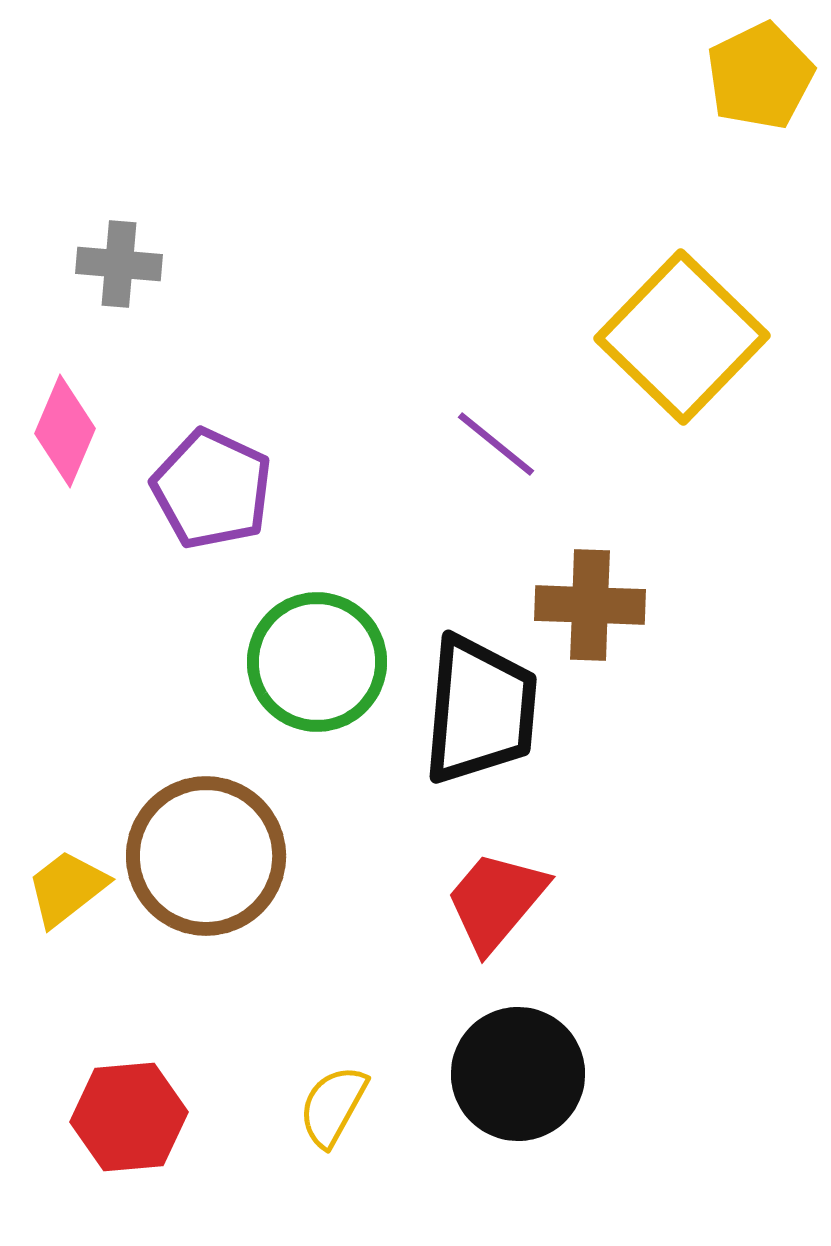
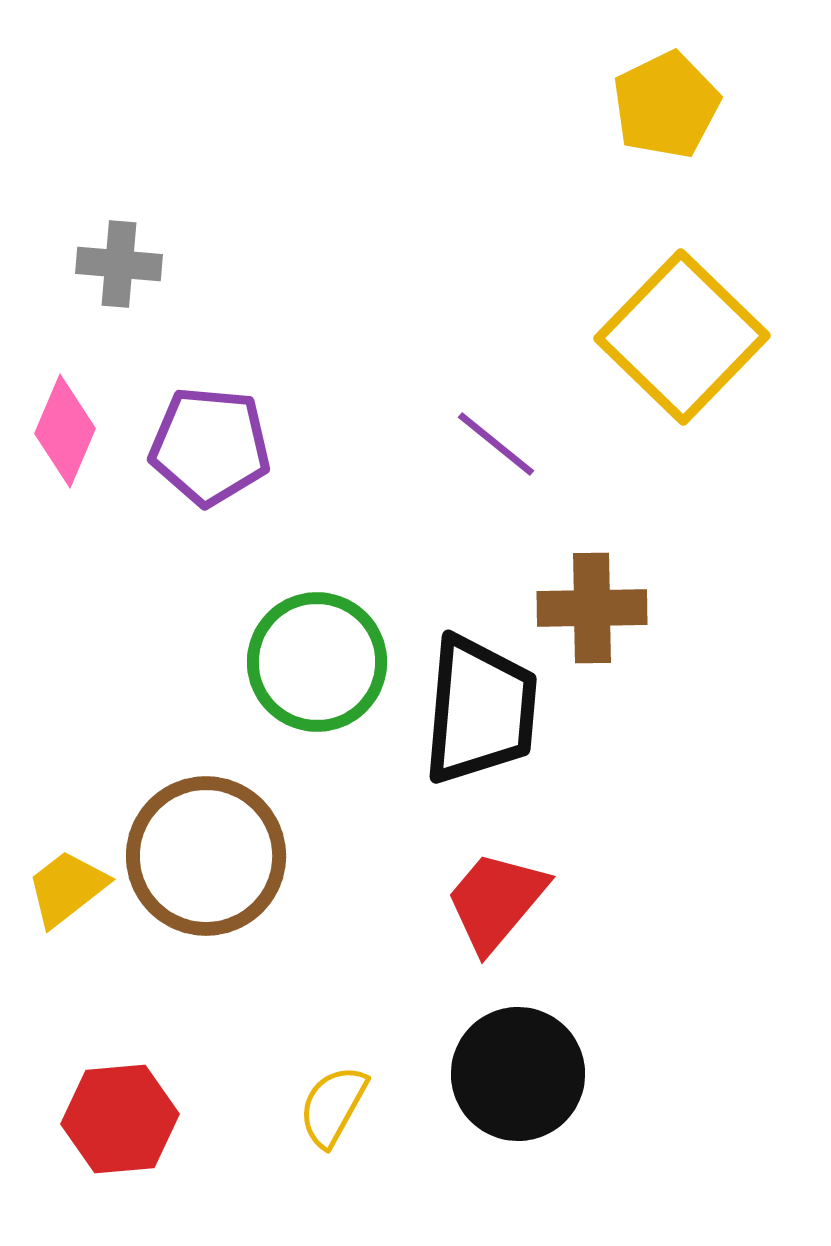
yellow pentagon: moved 94 px left, 29 px down
purple pentagon: moved 2 px left, 43 px up; rotated 20 degrees counterclockwise
brown cross: moved 2 px right, 3 px down; rotated 3 degrees counterclockwise
red hexagon: moved 9 px left, 2 px down
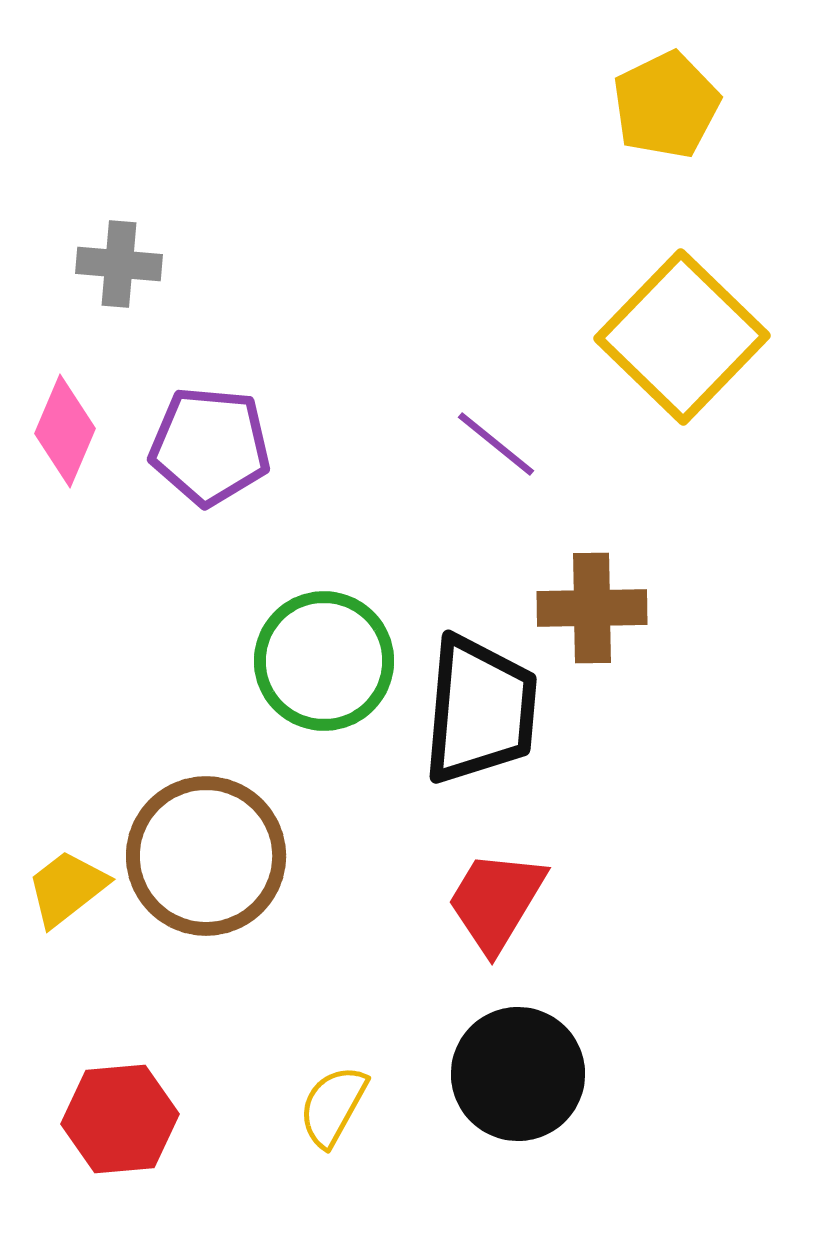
green circle: moved 7 px right, 1 px up
red trapezoid: rotated 9 degrees counterclockwise
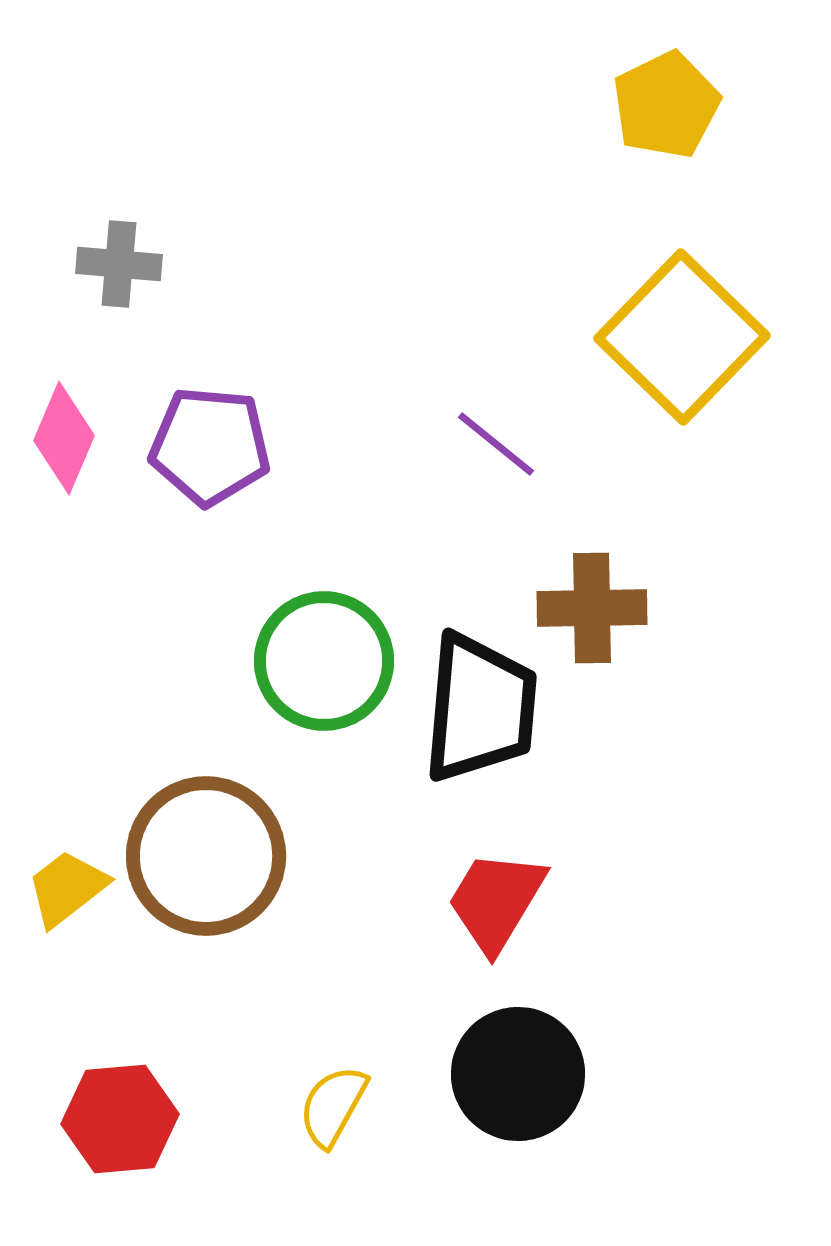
pink diamond: moved 1 px left, 7 px down
black trapezoid: moved 2 px up
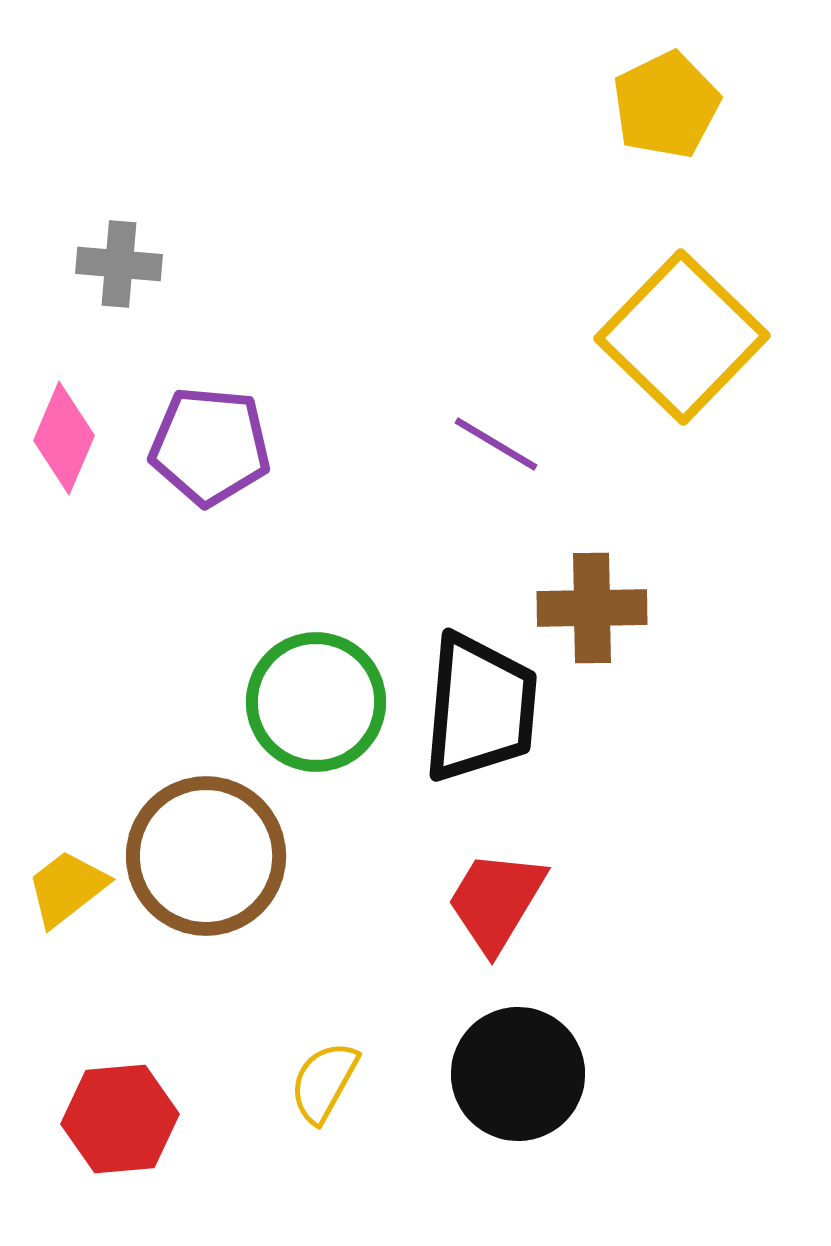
purple line: rotated 8 degrees counterclockwise
green circle: moved 8 px left, 41 px down
yellow semicircle: moved 9 px left, 24 px up
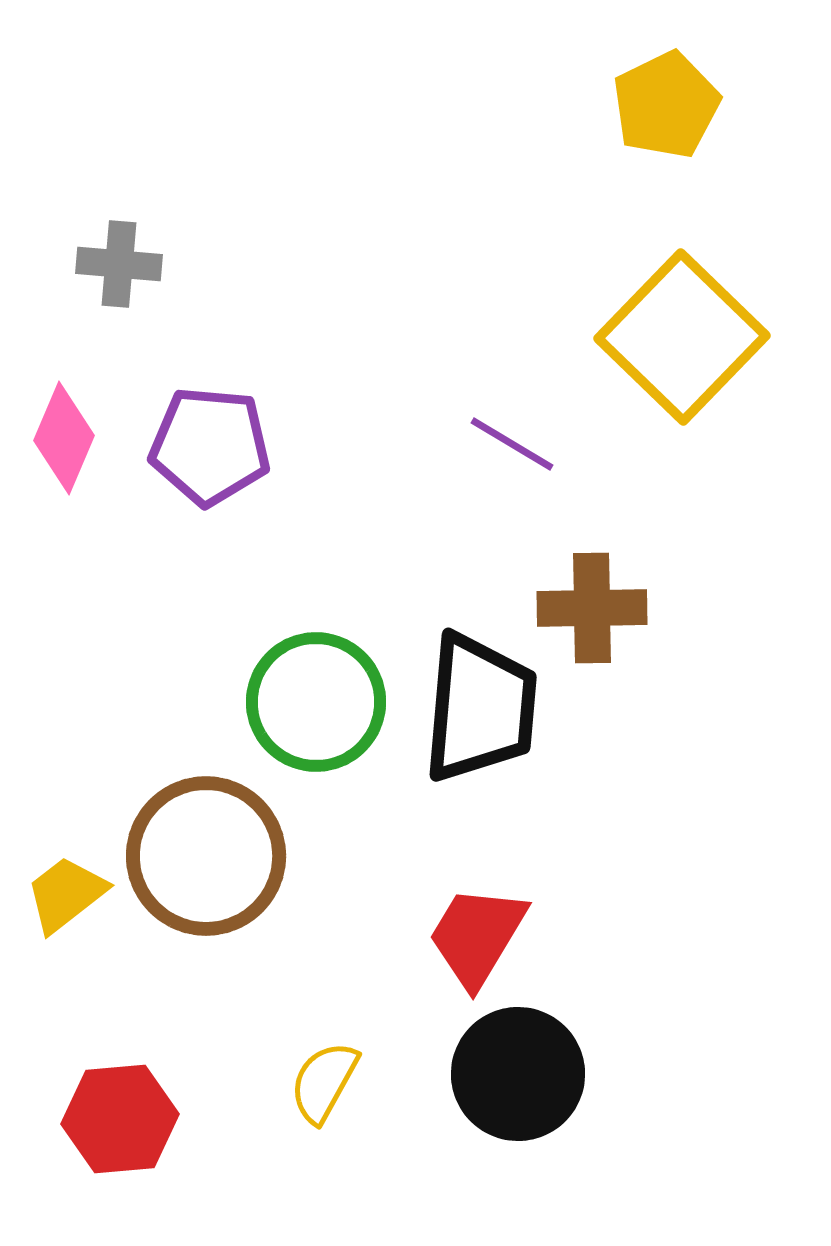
purple line: moved 16 px right
yellow trapezoid: moved 1 px left, 6 px down
red trapezoid: moved 19 px left, 35 px down
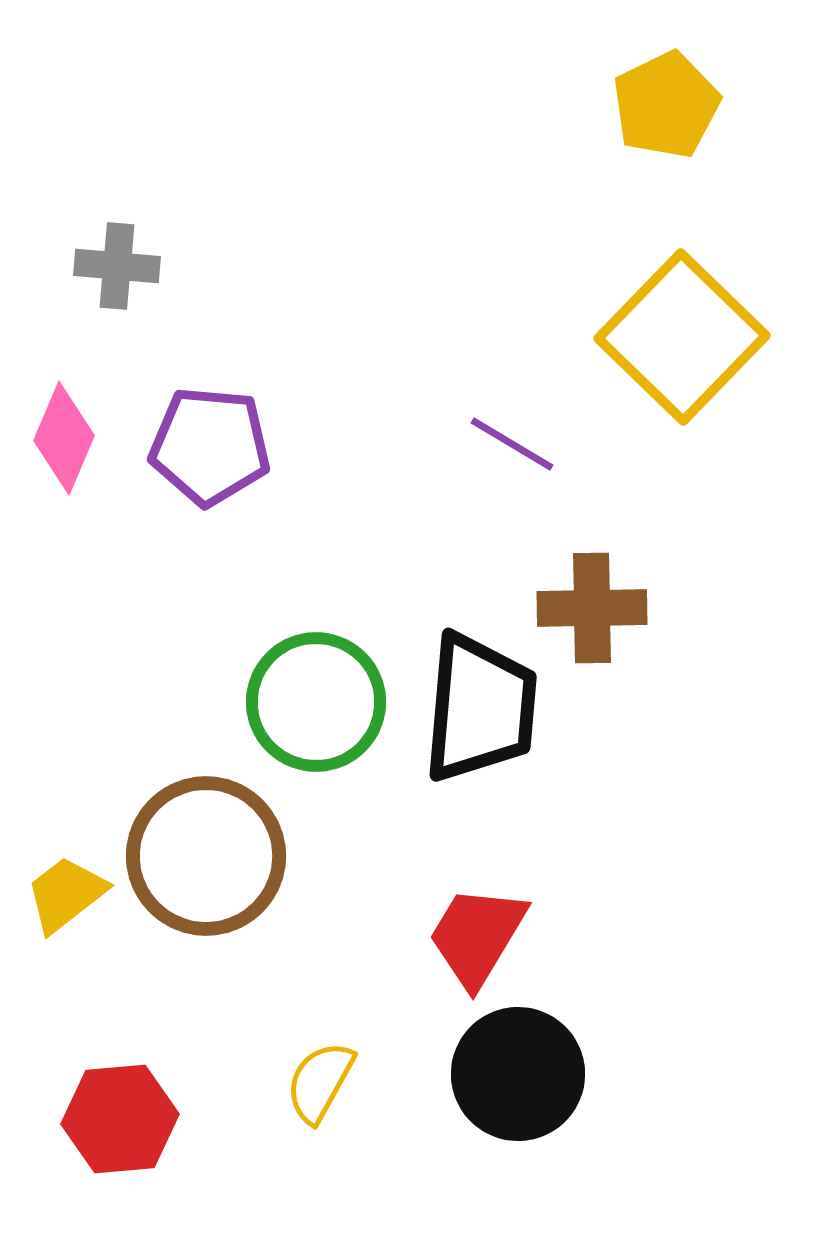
gray cross: moved 2 px left, 2 px down
yellow semicircle: moved 4 px left
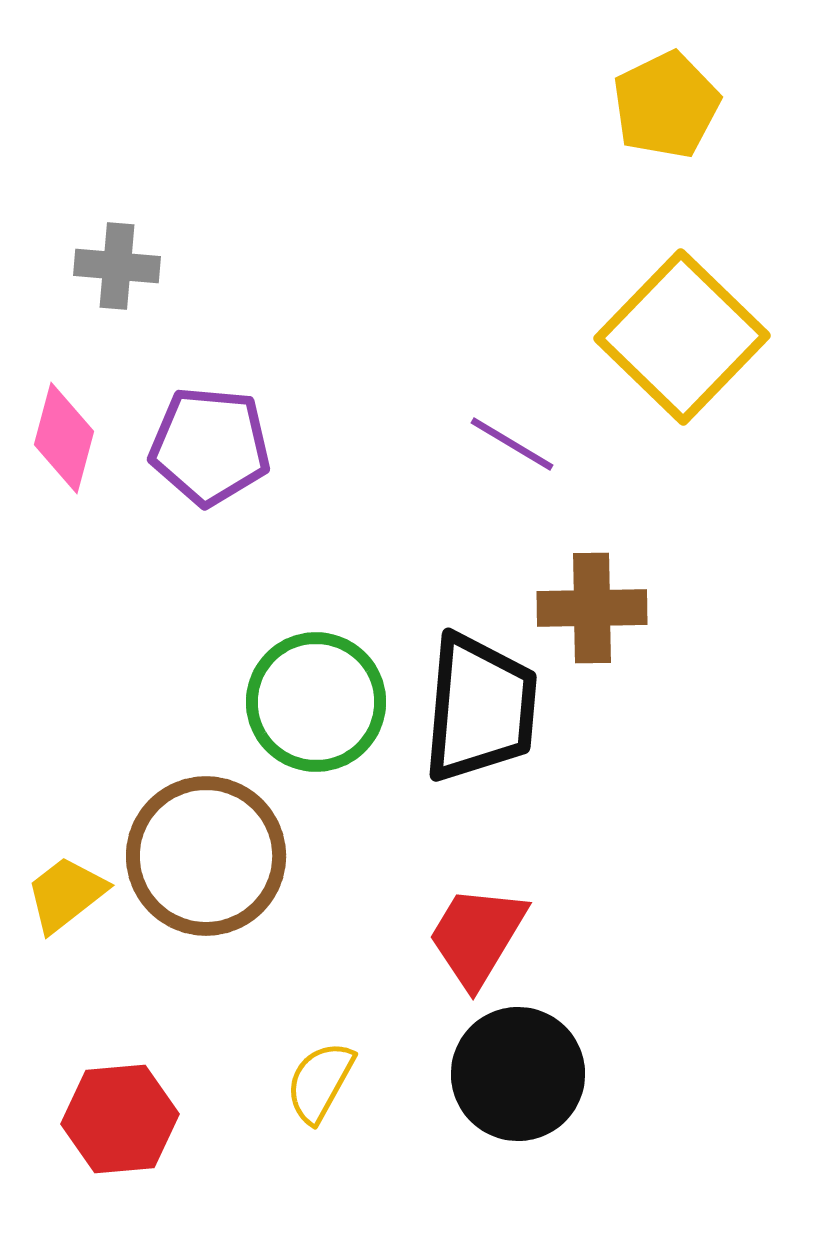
pink diamond: rotated 8 degrees counterclockwise
